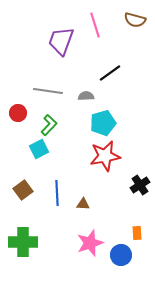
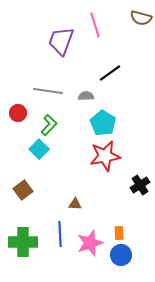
brown semicircle: moved 6 px right, 2 px up
cyan pentagon: rotated 25 degrees counterclockwise
cyan square: rotated 18 degrees counterclockwise
blue line: moved 3 px right, 41 px down
brown triangle: moved 8 px left
orange rectangle: moved 18 px left
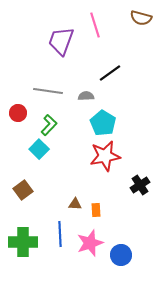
orange rectangle: moved 23 px left, 23 px up
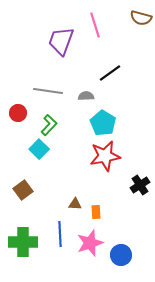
orange rectangle: moved 2 px down
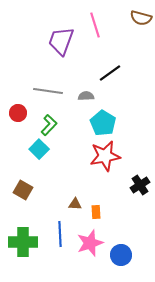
brown square: rotated 24 degrees counterclockwise
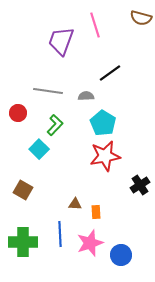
green L-shape: moved 6 px right
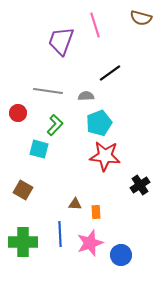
cyan pentagon: moved 4 px left; rotated 20 degrees clockwise
cyan square: rotated 30 degrees counterclockwise
red star: rotated 16 degrees clockwise
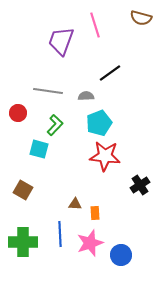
orange rectangle: moved 1 px left, 1 px down
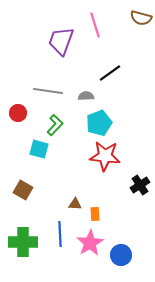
orange rectangle: moved 1 px down
pink star: rotated 12 degrees counterclockwise
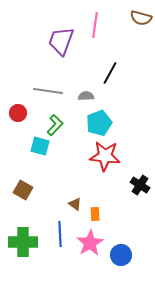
pink line: rotated 25 degrees clockwise
black line: rotated 25 degrees counterclockwise
cyan square: moved 1 px right, 3 px up
black cross: rotated 24 degrees counterclockwise
brown triangle: rotated 32 degrees clockwise
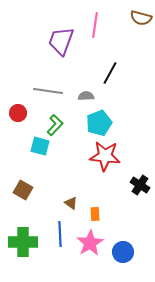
brown triangle: moved 4 px left, 1 px up
blue circle: moved 2 px right, 3 px up
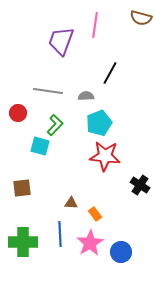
brown square: moved 1 px left, 2 px up; rotated 36 degrees counterclockwise
brown triangle: rotated 32 degrees counterclockwise
orange rectangle: rotated 32 degrees counterclockwise
blue circle: moved 2 px left
